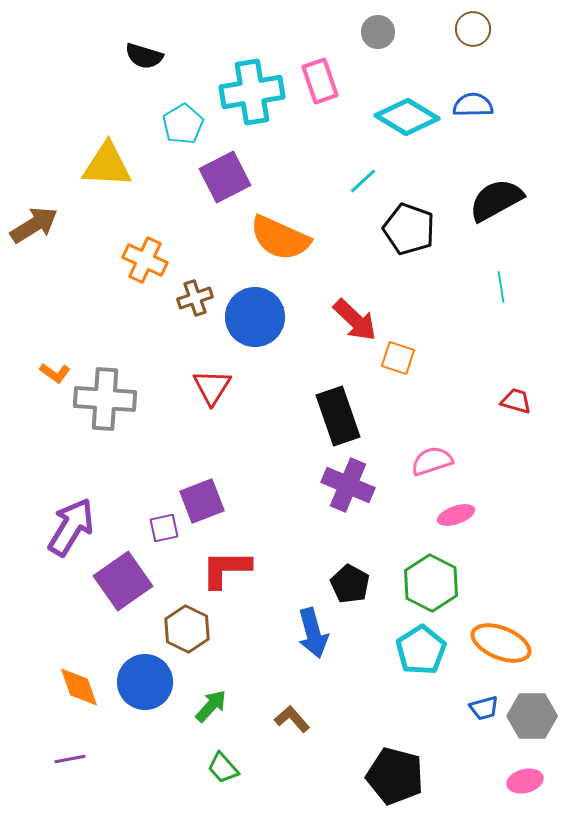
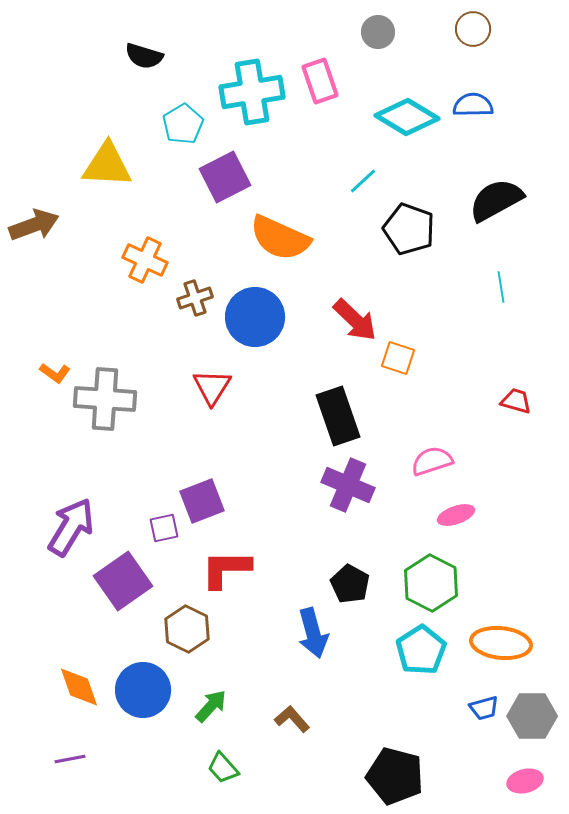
brown arrow at (34, 225): rotated 12 degrees clockwise
orange ellipse at (501, 643): rotated 16 degrees counterclockwise
blue circle at (145, 682): moved 2 px left, 8 px down
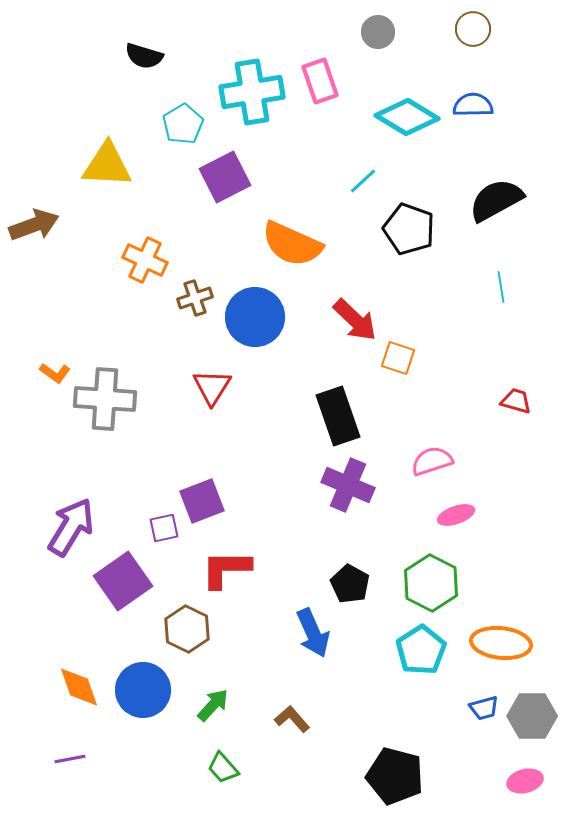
orange semicircle at (280, 238): moved 12 px right, 6 px down
blue arrow at (313, 633): rotated 9 degrees counterclockwise
green arrow at (211, 706): moved 2 px right, 1 px up
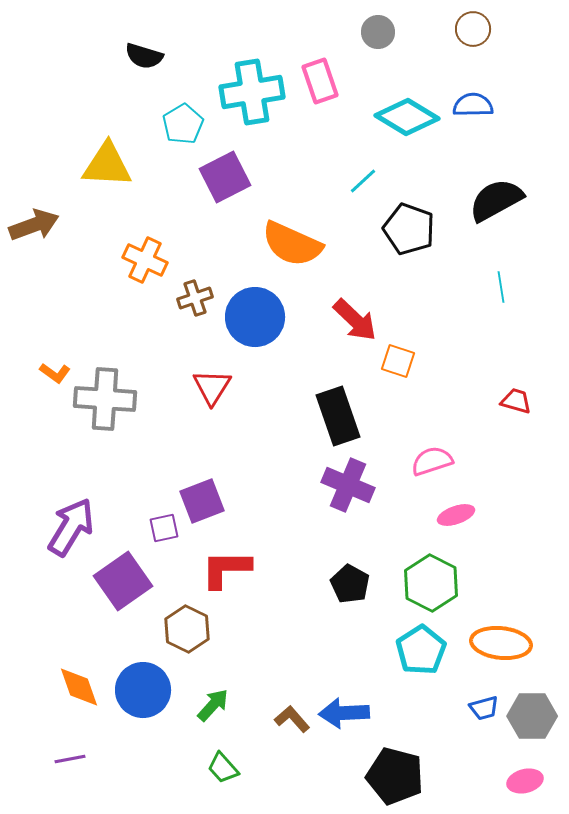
orange square at (398, 358): moved 3 px down
blue arrow at (313, 633): moved 31 px right, 80 px down; rotated 111 degrees clockwise
